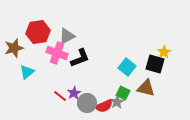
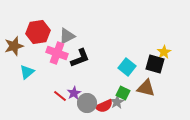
brown star: moved 2 px up
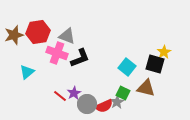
gray triangle: rotated 48 degrees clockwise
brown star: moved 11 px up
gray circle: moved 1 px down
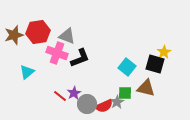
green square: moved 2 px right; rotated 24 degrees counterclockwise
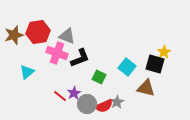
green square: moved 26 px left, 16 px up; rotated 24 degrees clockwise
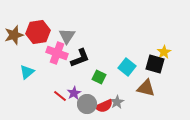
gray triangle: rotated 42 degrees clockwise
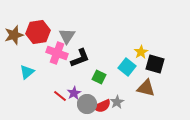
yellow star: moved 23 px left
red semicircle: moved 2 px left
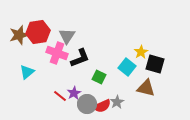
brown star: moved 5 px right
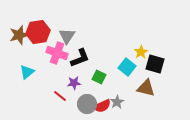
purple star: moved 10 px up; rotated 24 degrees clockwise
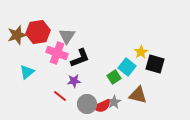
brown star: moved 2 px left
green square: moved 15 px right; rotated 32 degrees clockwise
purple star: moved 2 px up
brown triangle: moved 8 px left, 7 px down
gray star: moved 3 px left
